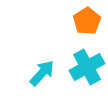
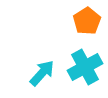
cyan cross: moved 2 px left
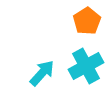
cyan cross: moved 1 px right, 1 px up
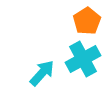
cyan cross: moved 3 px left, 7 px up
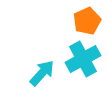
orange pentagon: rotated 8 degrees clockwise
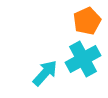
cyan arrow: moved 3 px right
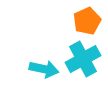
cyan arrow: moved 1 px left, 4 px up; rotated 60 degrees clockwise
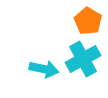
orange pentagon: moved 1 px right; rotated 16 degrees counterclockwise
